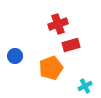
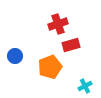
orange pentagon: moved 1 px left, 1 px up
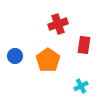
red rectangle: moved 13 px right; rotated 66 degrees counterclockwise
orange pentagon: moved 2 px left, 7 px up; rotated 15 degrees counterclockwise
cyan cross: moved 4 px left
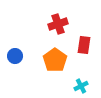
orange pentagon: moved 7 px right
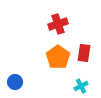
red rectangle: moved 8 px down
blue circle: moved 26 px down
orange pentagon: moved 3 px right, 3 px up
